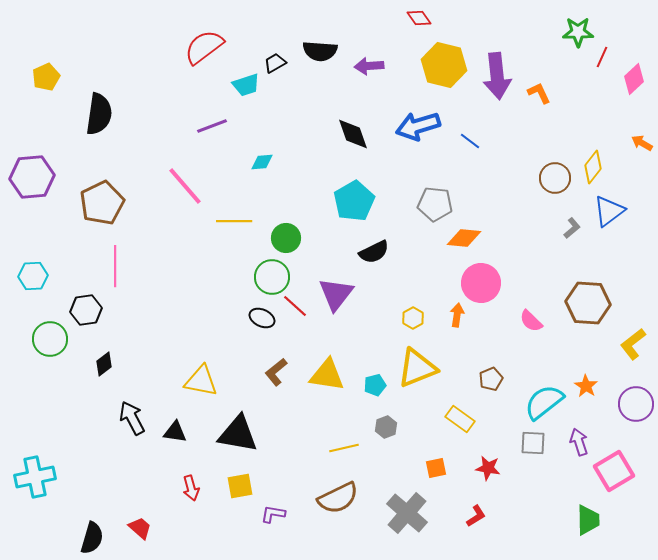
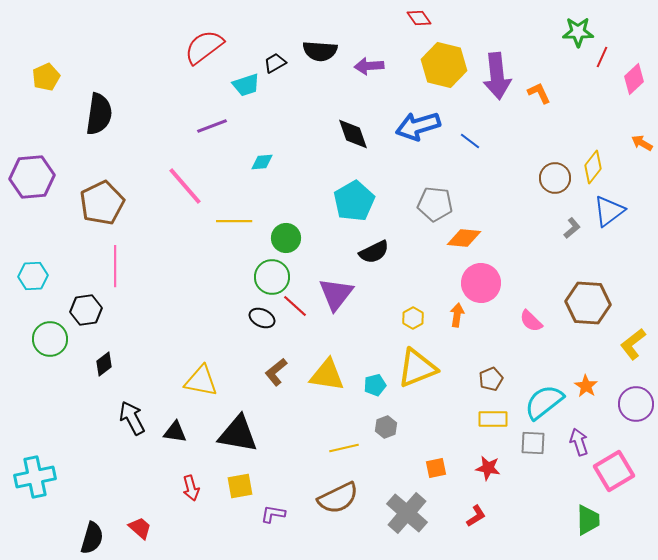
yellow rectangle at (460, 419): moved 33 px right; rotated 36 degrees counterclockwise
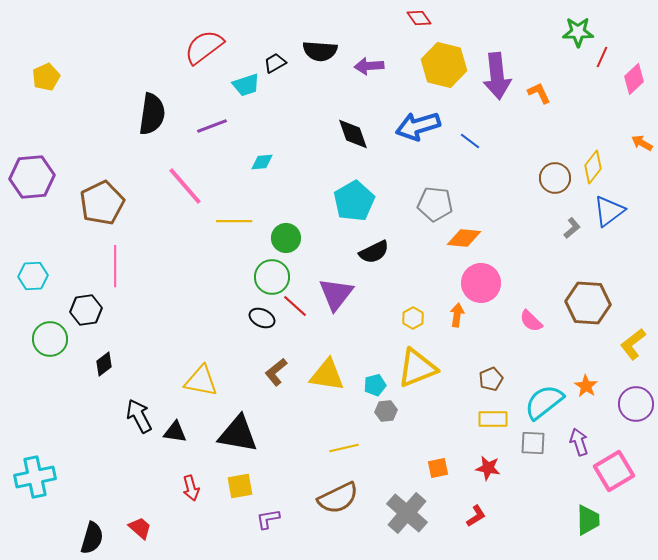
black semicircle at (99, 114): moved 53 px right
black arrow at (132, 418): moved 7 px right, 2 px up
gray hexagon at (386, 427): moved 16 px up; rotated 15 degrees clockwise
orange square at (436, 468): moved 2 px right
purple L-shape at (273, 514): moved 5 px left, 5 px down; rotated 20 degrees counterclockwise
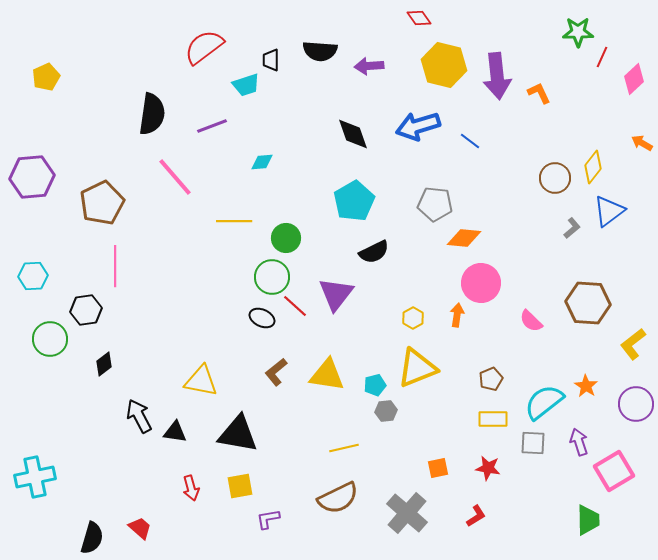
black trapezoid at (275, 63): moved 4 px left, 3 px up; rotated 60 degrees counterclockwise
pink line at (185, 186): moved 10 px left, 9 px up
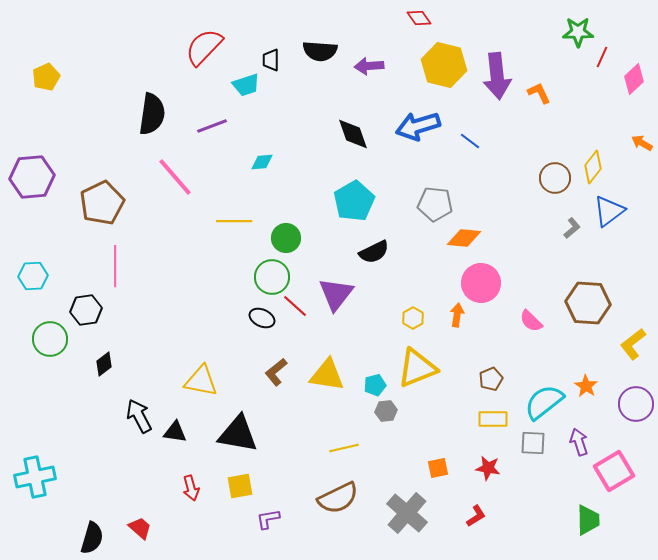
red semicircle at (204, 47): rotated 9 degrees counterclockwise
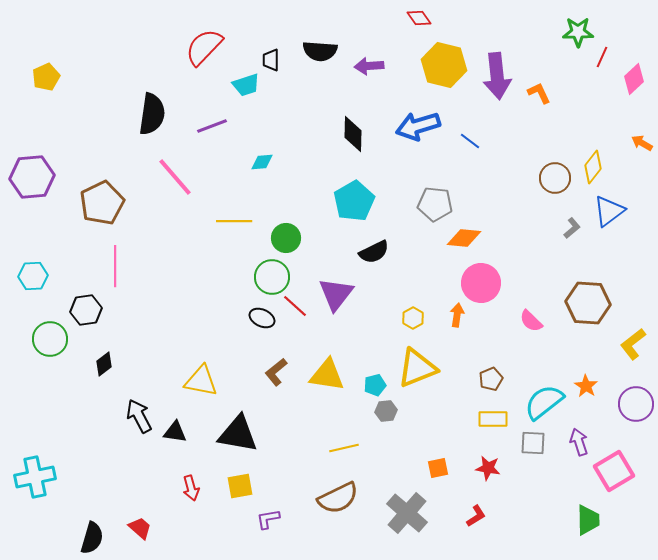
black diamond at (353, 134): rotated 21 degrees clockwise
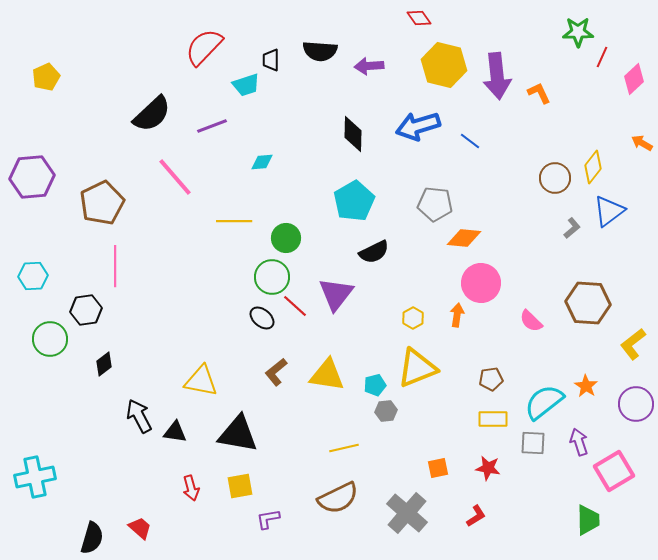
black semicircle at (152, 114): rotated 39 degrees clockwise
black ellipse at (262, 318): rotated 15 degrees clockwise
brown pentagon at (491, 379): rotated 15 degrees clockwise
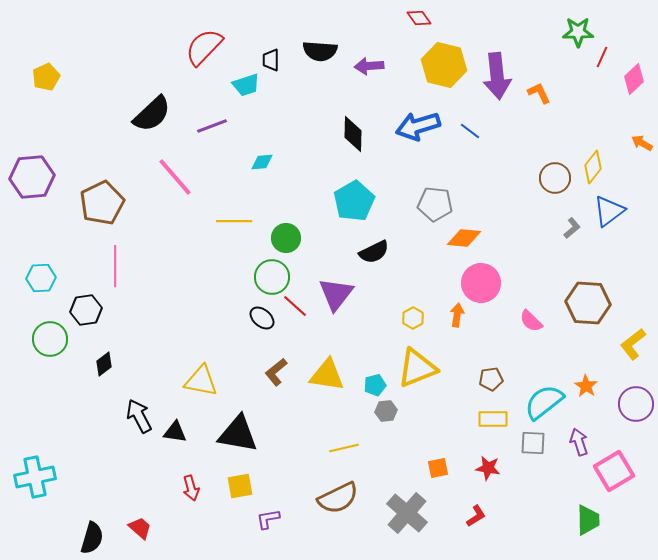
blue line at (470, 141): moved 10 px up
cyan hexagon at (33, 276): moved 8 px right, 2 px down
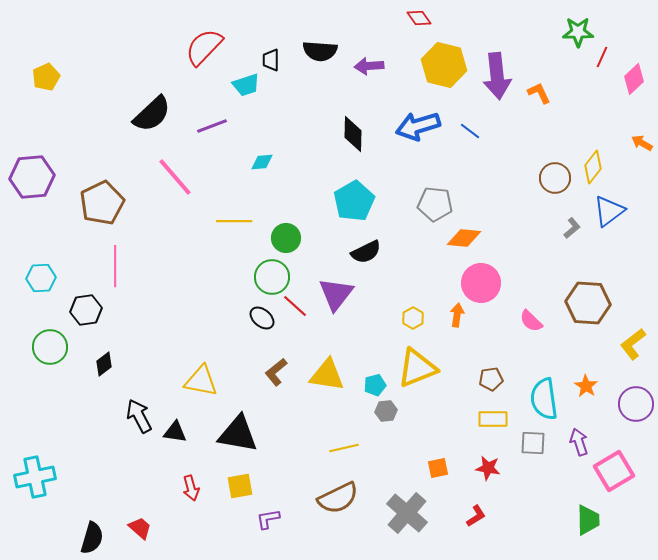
black semicircle at (374, 252): moved 8 px left
green circle at (50, 339): moved 8 px down
cyan semicircle at (544, 402): moved 3 px up; rotated 60 degrees counterclockwise
